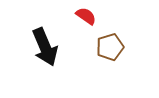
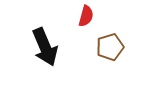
red semicircle: rotated 70 degrees clockwise
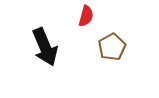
brown pentagon: moved 2 px right; rotated 12 degrees counterclockwise
